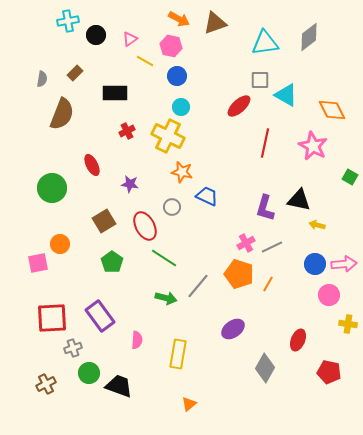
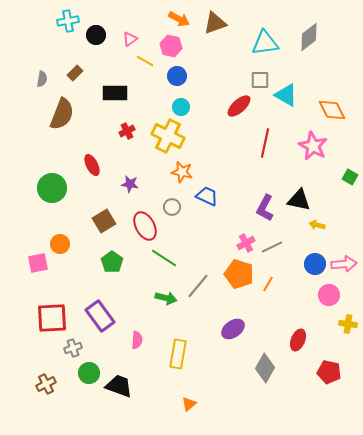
purple L-shape at (265, 208): rotated 12 degrees clockwise
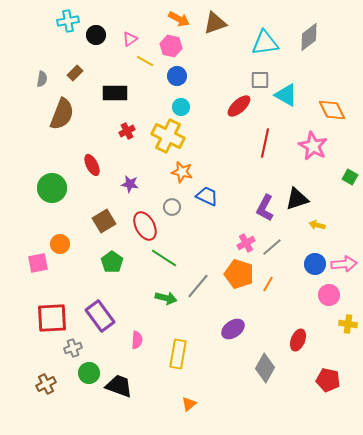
black triangle at (299, 200): moved 2 px left, 1 px up; rotated 30 degrees counterclockwise
gray line at (272, 247): rotated 15 degrees counterclockwise
red pentagon at (329, 372): moved 1 px left, 8 px down
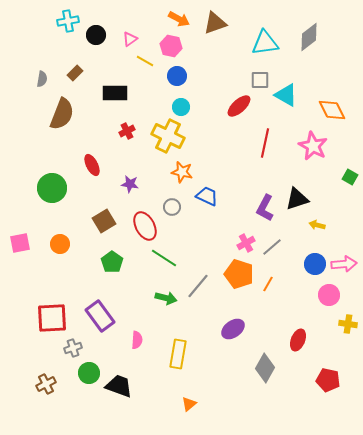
pink square at (38, 263): moved 18 px left, 20 px up
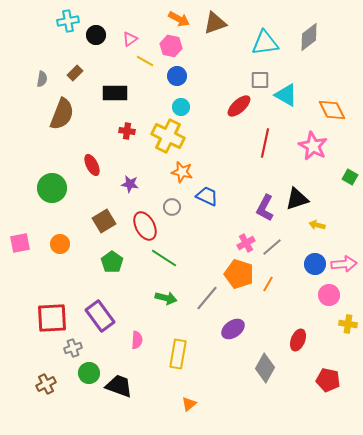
red cross at (127, 131): rotated 35 degrees clockwise
gray line at (198, 286): moved 9 px right, 12 px down
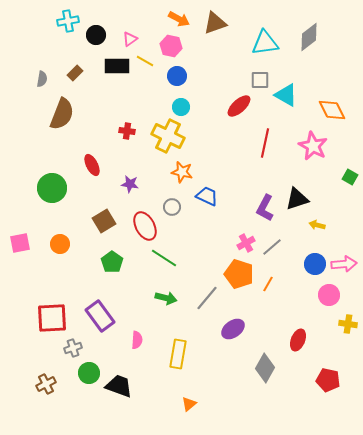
black rectangle at (115, 93): moved 2 px right, 27 px up
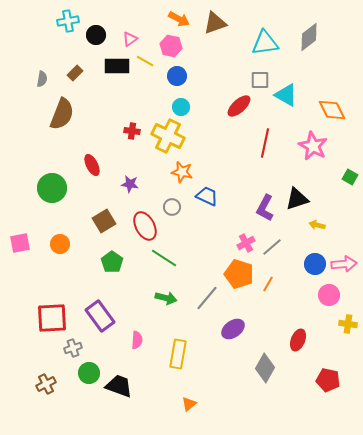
red cross at (127, 131): moved 5 px right
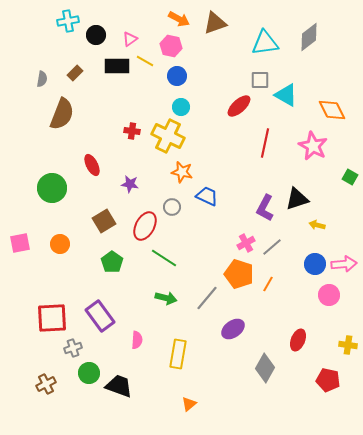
red ellipse at (145, 226): rotated 56 degrees clockwise
yellow cross at (348, 324): moved 21 px down
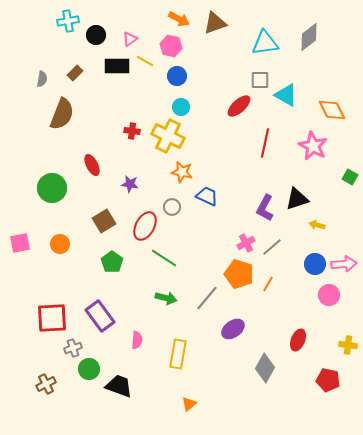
green circle at (89, 373): moved 4 px up
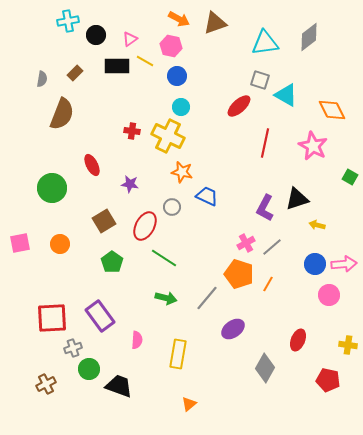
gray square at (260, 80): rotated 18 degrees clockwise
